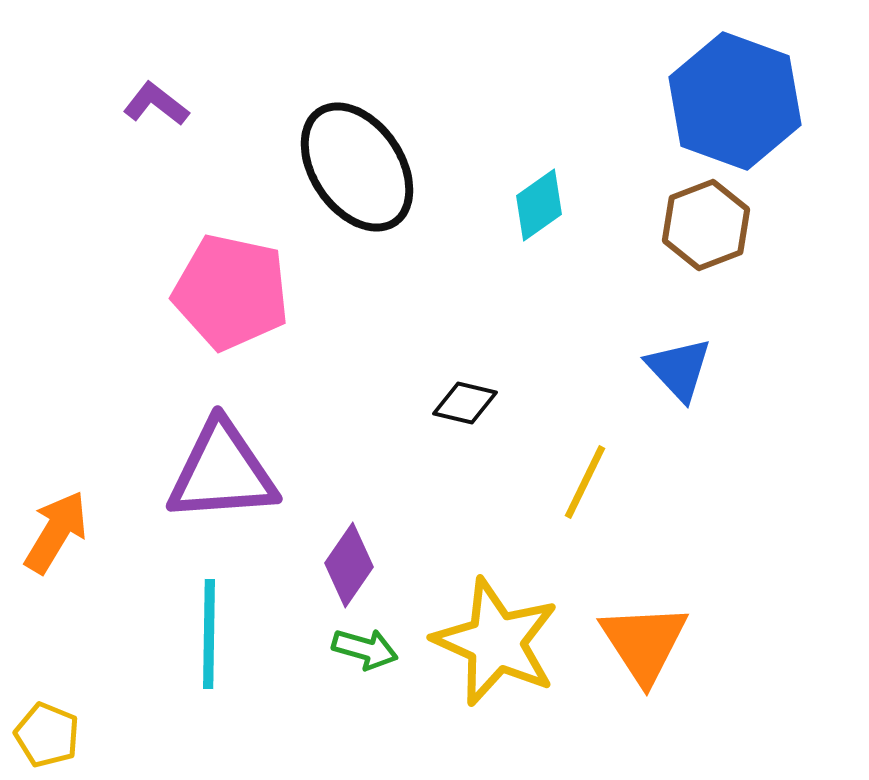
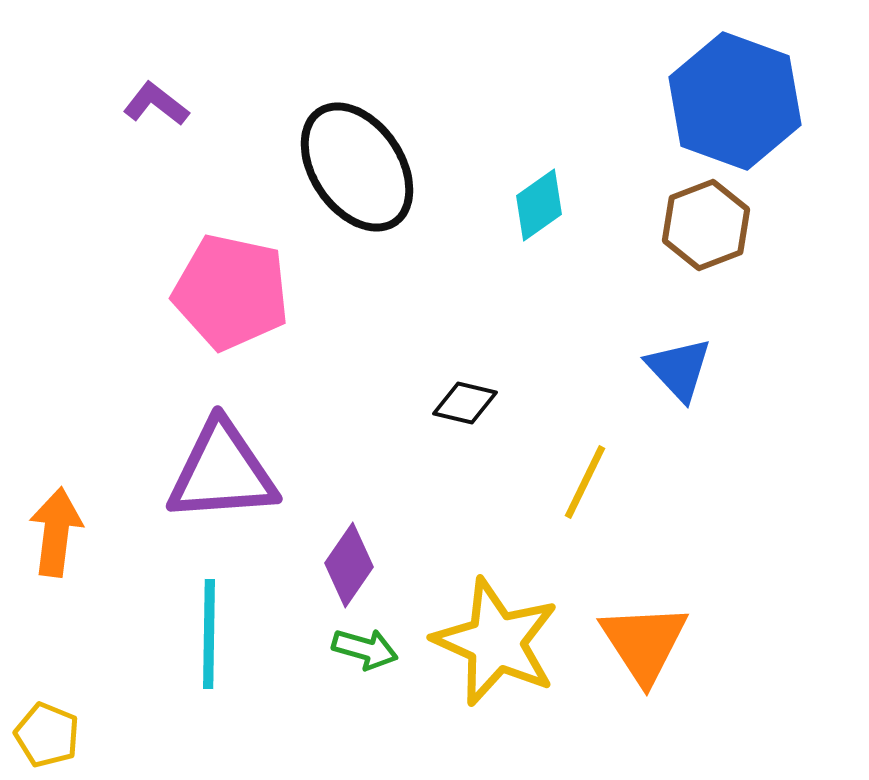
orange arrow: rotated 24 degrees counterclockwise
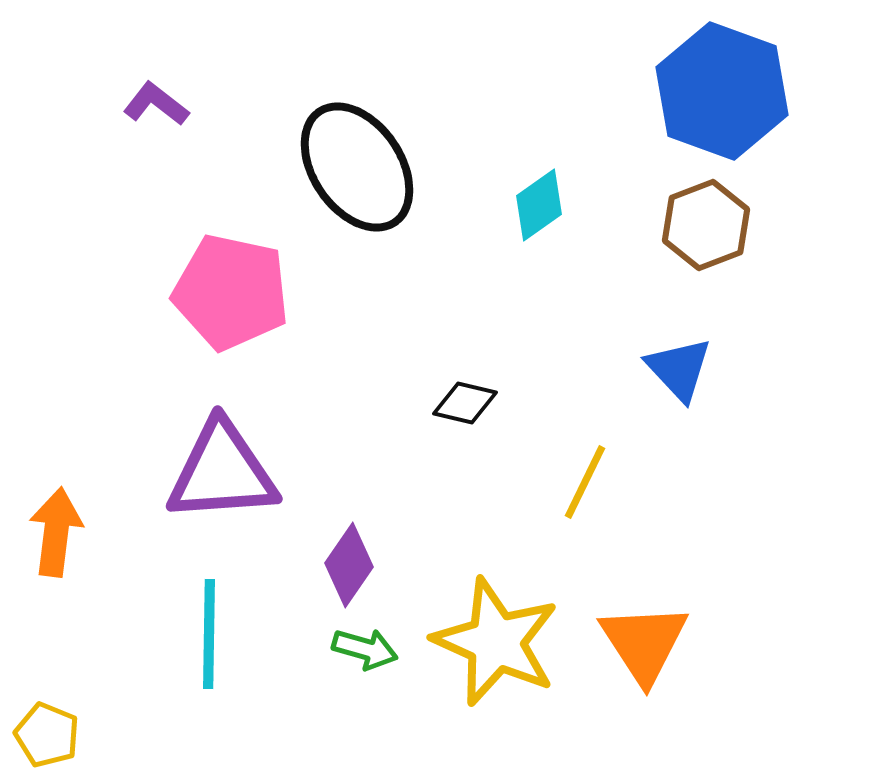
blue hexagon: moved 13 px left, 10 px up
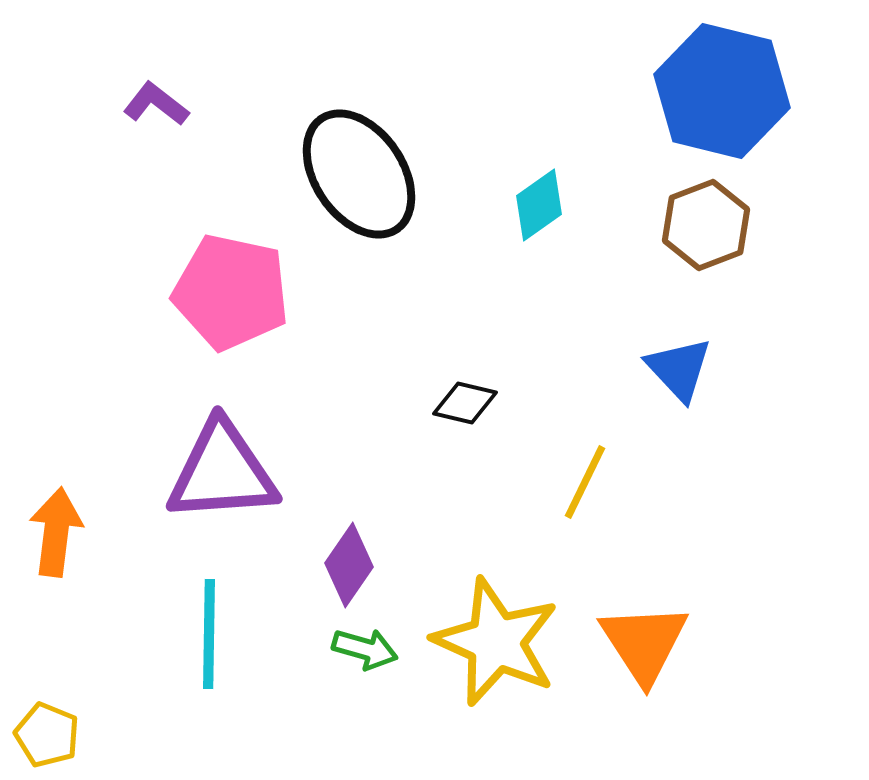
blue hexagon: rotated 6 degrees counterclockwise
black ellipse: moved 2 px right, 7 px down
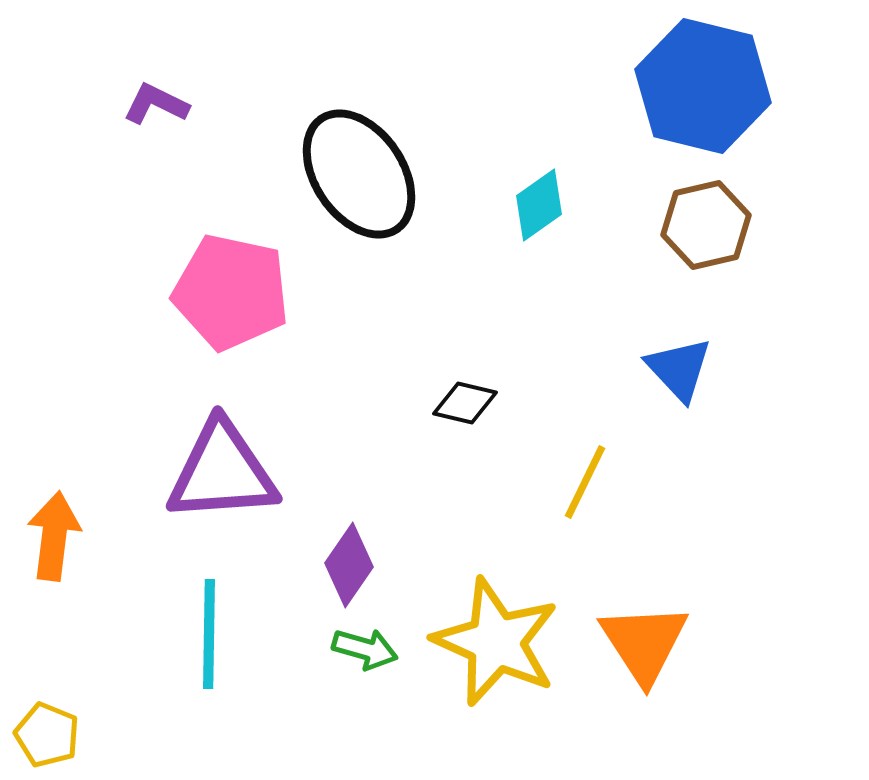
blue hexagon: moved 19 px left, 5 px up
purple L-shape: rotated 12 degrees counterclockwise
brown hexagon: rotated 8 degrees clockwise
orange arrow: moved 2 px left, 4 px down
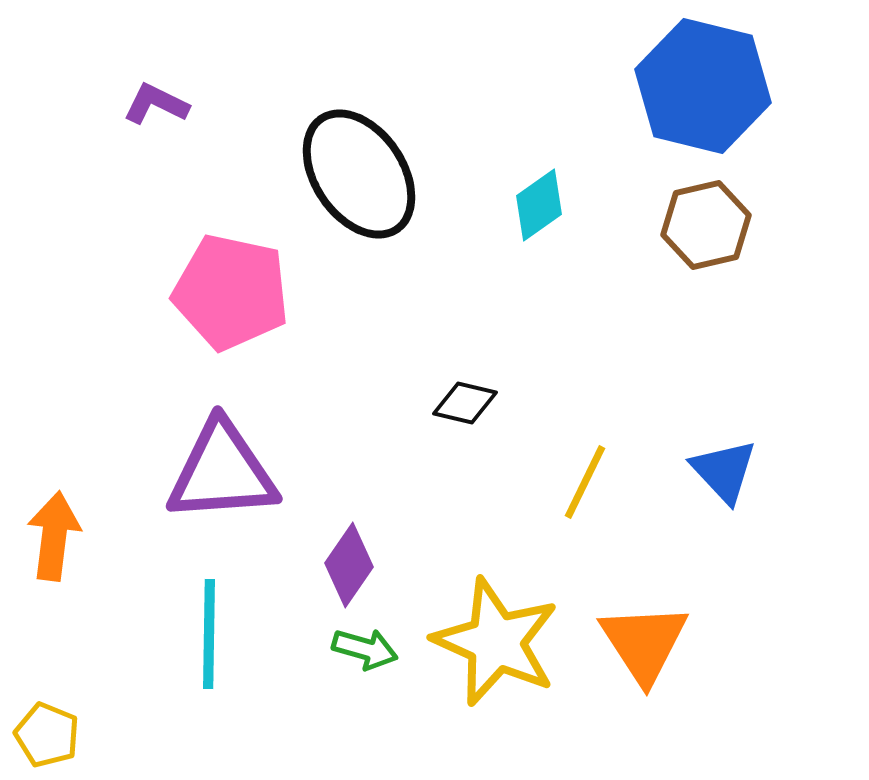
blue triangle: moved 45 px right, 102 px down
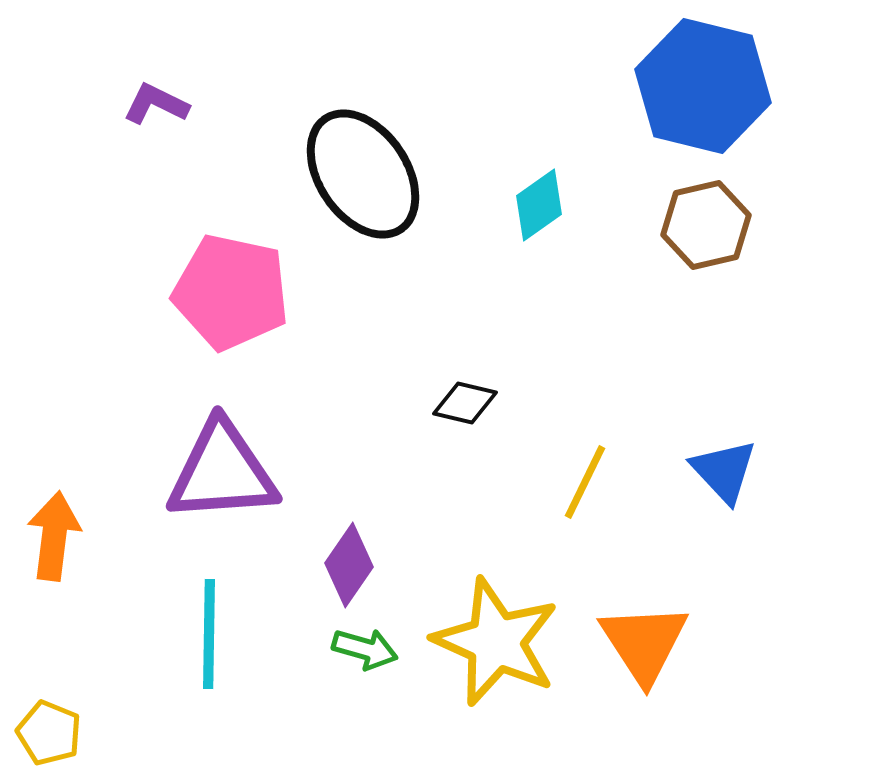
black ellipse: moved 4 px right
yellow pentagon: moved 2 px right, 2 px up
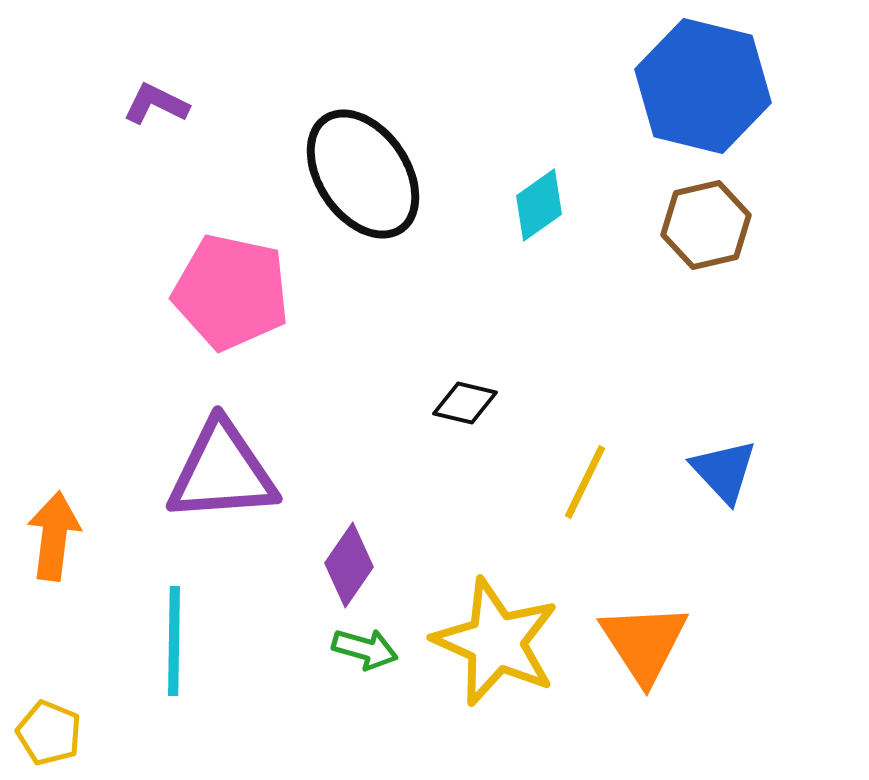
cyan line: moved 35 px left, 7 px down
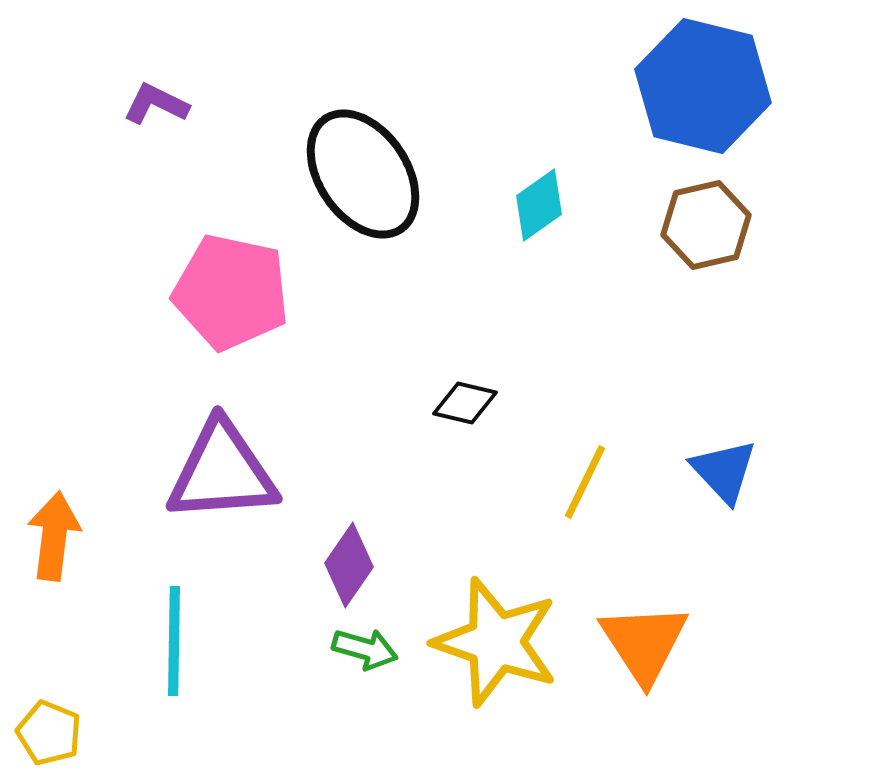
yellow star: rotated 5 degrees counterclockwise
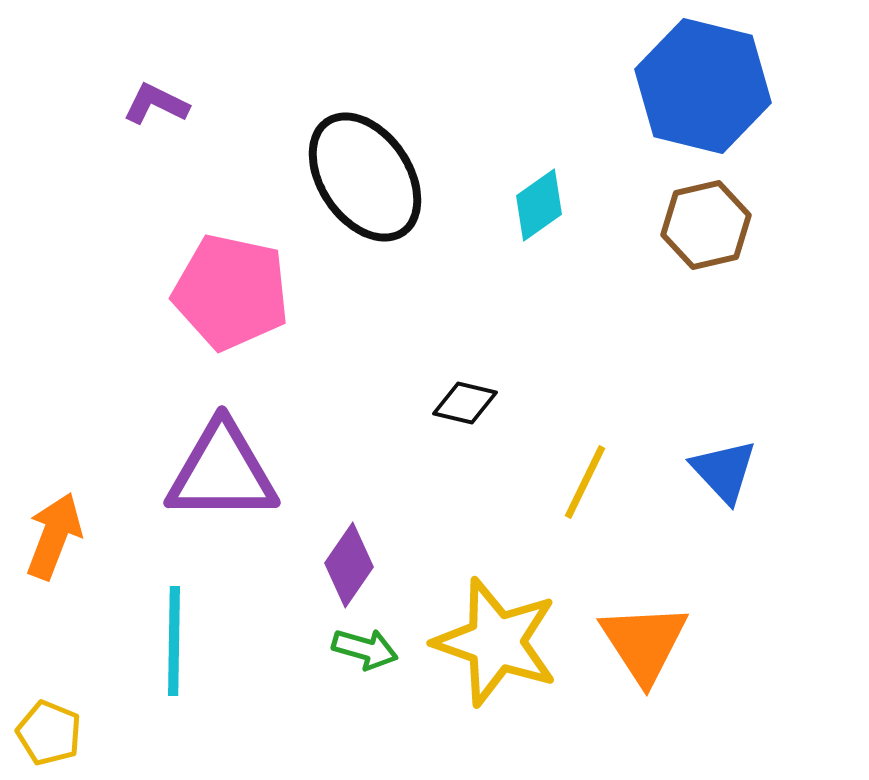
black ellipse: moved 2 px right, 3 px down
purple triangle: rotated 4 degrees clockwise
orange arrow: rotated 14 degrees clockwise
